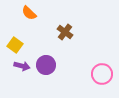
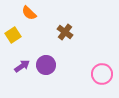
yellow square: moved 2 px left, 10 px up; rotated 21 degrees clockwise
purple arrow: rotated 49 degrees counterclockwise
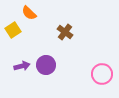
yellow square: moved 5 px up
purple arrow: rotated 21 degrees clockwise
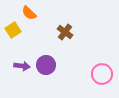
purple arrow: rotated 21 degrees clockwise
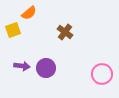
orange semicircle: rotated 84 degrees counterclockwise
yellow square: rotated 14 degrees clockwise
purple circle: moved 3 px down
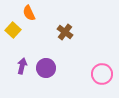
orange semicircle: rotated 105 degrees clockwise
yellow square: rotated 28 degrees counterclockwise
purple arrow: rotated 84 degrees counterclockwise
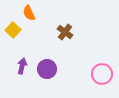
purple circle: moved 1 px right, 1 px down
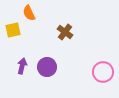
yellow square: rotated 35 degrees clockwise
purple circle: moved 2 px up
pink circle: moved 1 px right, 2 px up
